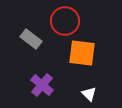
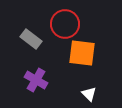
red circle: moved 3 px down
purple cross: moved 6 px left, 5 px up; rotated 10 degrees counterclockwise
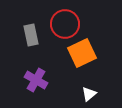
gray rectangle: moved 4 px up; rotated 40 degrees clockwise
orange square: rotated 32 degrees counterclockwise
white triangle: rotated 35 degrees clockwise
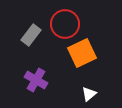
gray rectangle: rotated 50 degrees clockwise
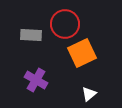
gray rectangle: rotated 55 degrees clockwise
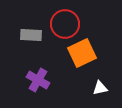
purple cross: moved 2 px right
white triangle: moved 11 px right, 6 px up; rotated 28 degrees clockwise
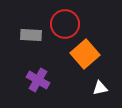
orange square: moved 3 px right, 1 px down; rotated 16 degrees counterclockwise
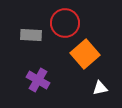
red circle: moved 1 px up
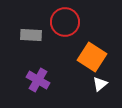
red circle: moved 1 px up
orange square: moved 7 px right, 3 px down; rotated 16 degrees counterclockwise
white triangle: moved 4 px up; rotated 28 degrees counterclockwise
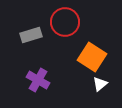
gray rectangle: rotated 20 degrees counterclockwise
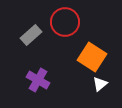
gray rectangle: rotated 25 degrees counterclockwise
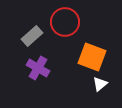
gray rectangle: moved 1 px right, 1 px down
orange square: rotated 12 degrees counterclockwise
purple cross: moved 12 px up
